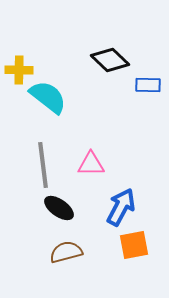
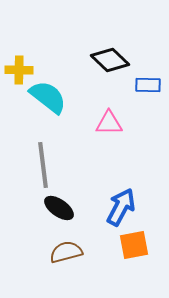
pink triangle: moved 18 px right, 41 px up
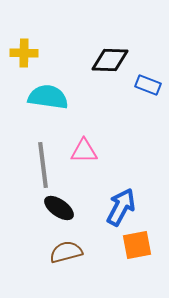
black diamond: rotated 42 degrees counterclockwise
yellow cross: moved 5 px right, 17 px up
blue rectangle: rotated 20 degrees clockwise
cyan semicircle: rotated 30 degrees counterclockwise
pink triangle: moved 25 px left, 28 px down
orange square: moved 3 px right
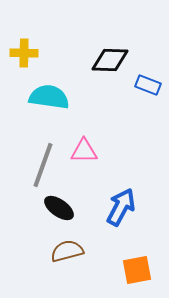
cyan semicircle: moved 1 px right
gray line: rotated 27 degrees clockwise
orange square: moved 25 px down
brown semicircle: moved 1 px right, 1 px up
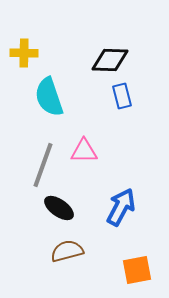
blue rectangle: moved 26 px left, 11 px down; rotated 55 degrees clockwise
cyan semicircle: rotated 117 degrees counterclockwise
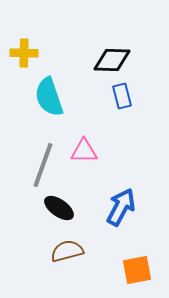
black diamond: moved 2 px right
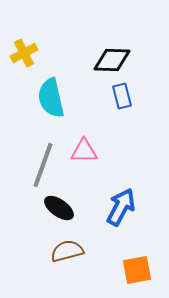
yellow cross: rotated 28 degrees counterclockwise
cyan semicircle: moved 2 px right, 1 px down; rotated 6 degrees clockwise
